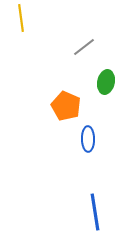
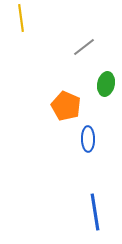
green ellipse: moved 2 px down
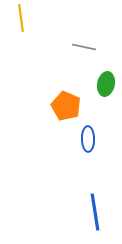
gray line: rotated 50 degrees clockwise
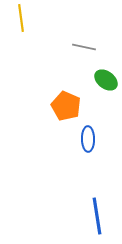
green ellipse: moved 4 px up; rotated 65 degrees counterclockwise
blue line: moved 2 px right, 4 px down
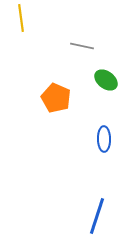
gray line: moved 2 px left, 1 px up
orange pentagon: moved 10 px left, 8 px up
blue ellipse: moved 16 px right
blue line: rotated 27 degrees clockwise
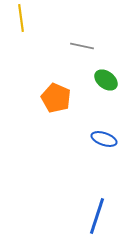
blue ellipse: rotated 70 degrees counterclockwise
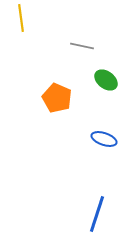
orange pentagon: moved 1 px right
blue line: moved 2 px up
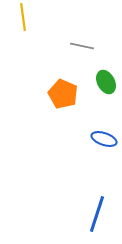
yellow line: moved 2 px right, 1 px up
green ellipse: moved 2 px down; rotated 25 degrees clockwise
orange pentagon: moved 6 px right, 4 px up
